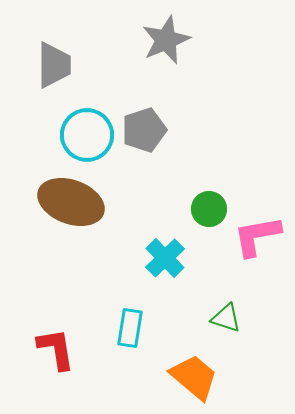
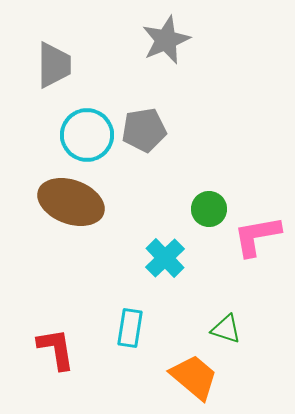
gray pentagon: rotated 9 degrees clockwise
green triangle: moved 11 px down
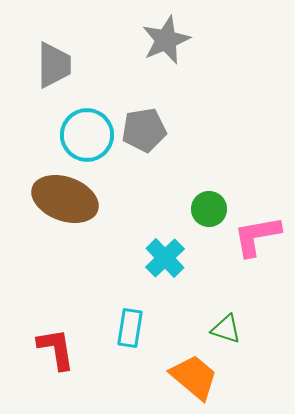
brown ellipse: moved 6 px left, 3 px up
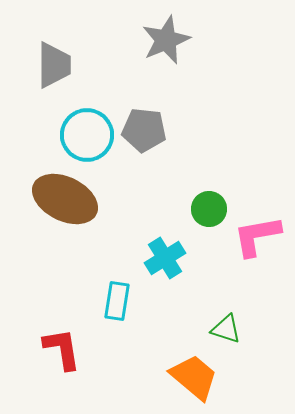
gray pentagon: rotated 15 degrees clockwise
brown ellipse: rotated 6 degrees clockwise
cyan cross: rotated 12 degrees clockwise
cyan rectangle: moved 13 px left, 27 px up
red L-shape: moved 6 px right
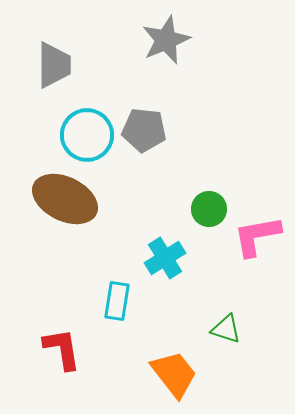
orange trapezoid: moved 20 px left, 3 px up; rotated 12 degrees clockwise
